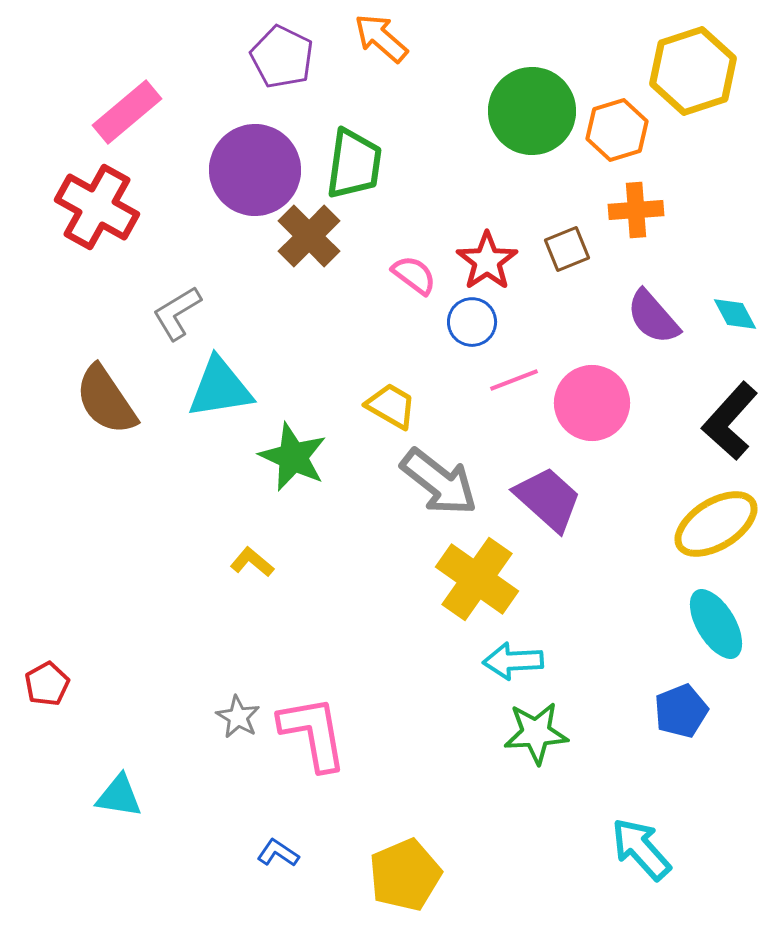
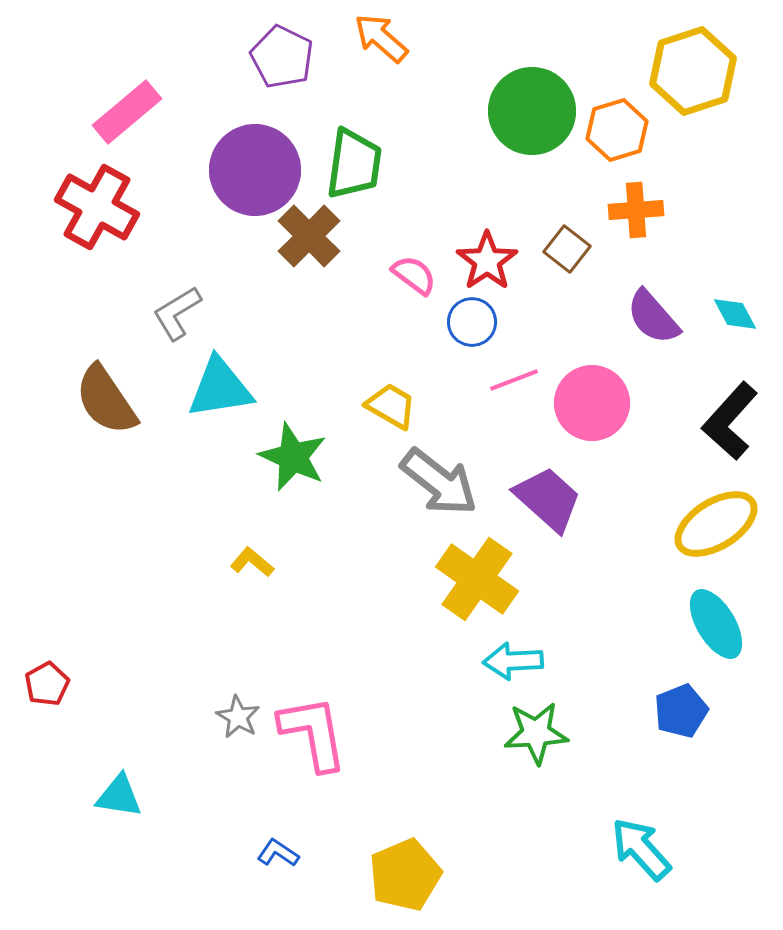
brown square at (567, 249): rotated 30 degrees counterclockwise
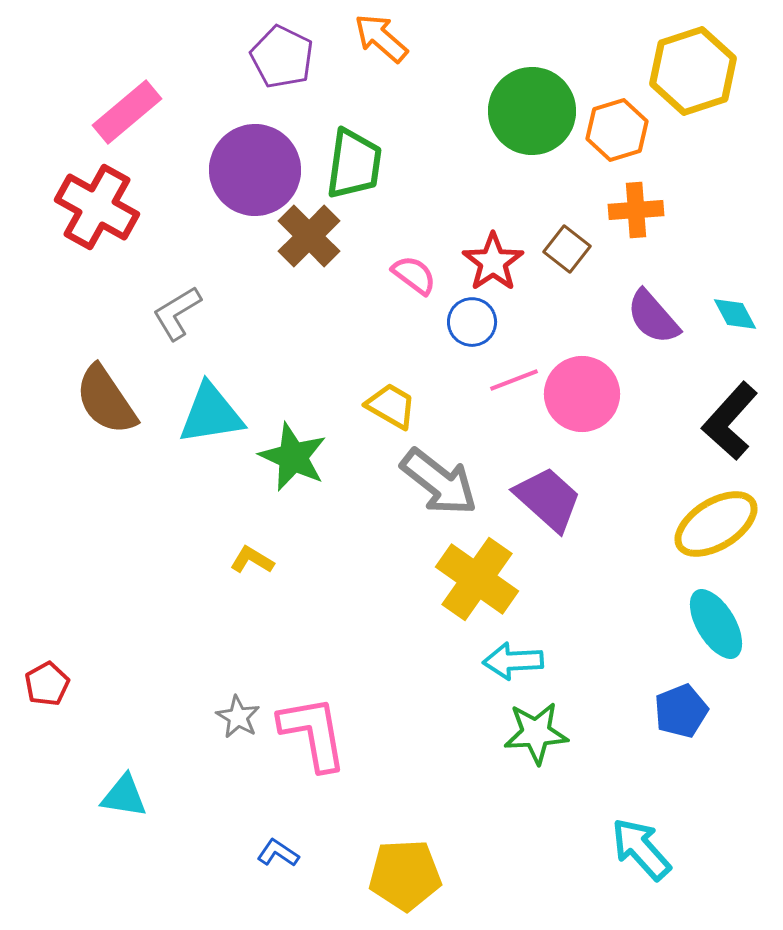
red star at (487, 261): moved 6 px right, 1 px down
cyan triangle at (220, 388): moved 9 px left, 26 px down
pink circle at (592, 403): moved 10 px left, 9 px up
yellow L-shape at (252, 562): moved 2 px up; rotated 9 degrees counterclockwise
cyan triangle at (119, 796): moved 5 px right
yellow pentagon at (405, 875): rotated 20 degrees clockwise
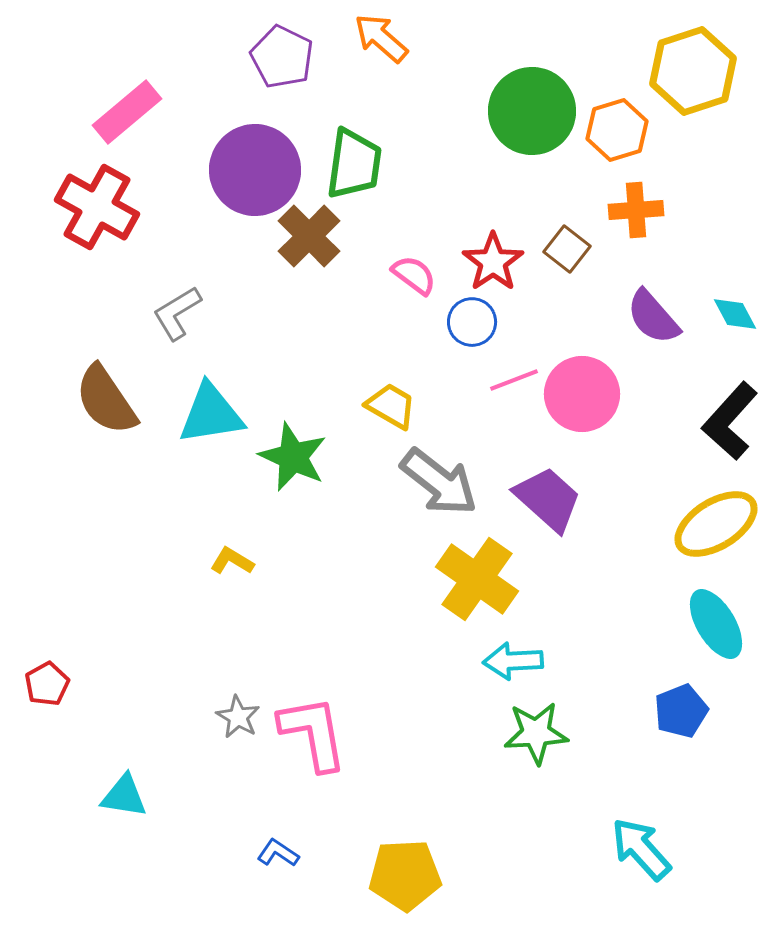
yellow L-shape at (252, 560): moved 20 px left, 1 px down
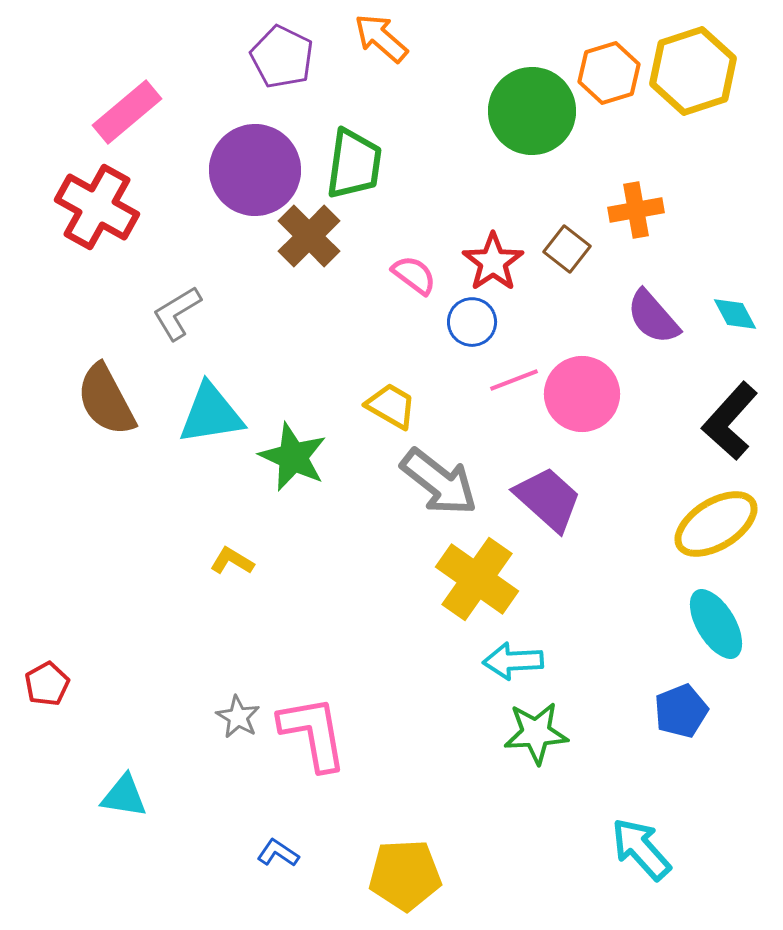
orange hexagon at (617, 130): moved 8 px left, 57 px up
orange cross at (636, 210): rotated 6 degrees counterclockwise
brown semicircle at (106, 400): rotated 6 degrees clockwise
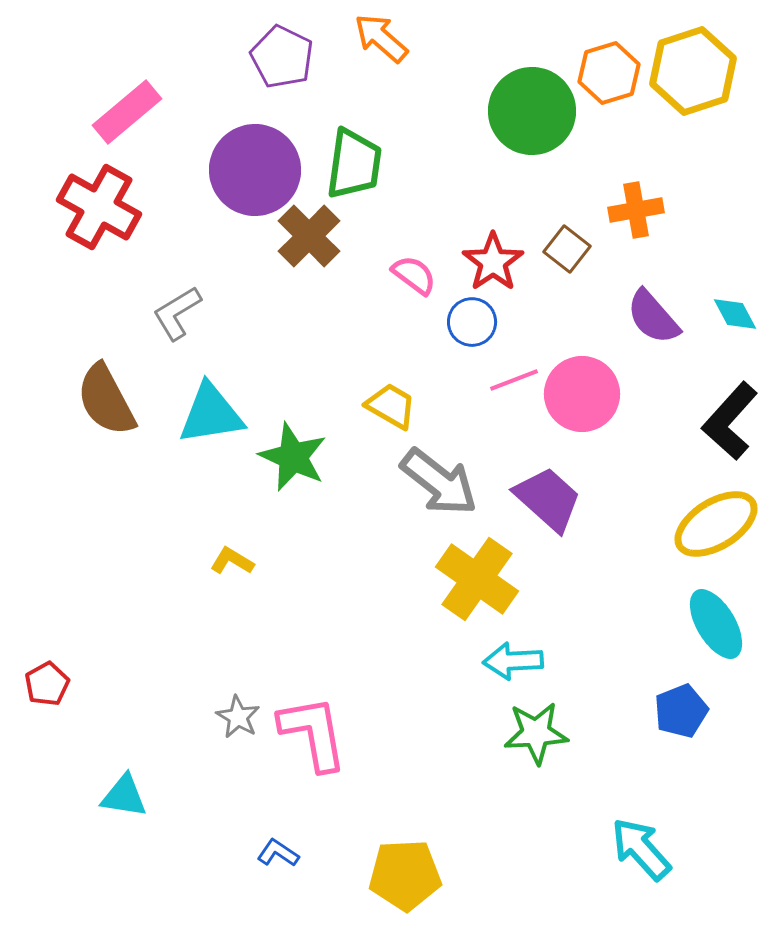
red cross at (97, 207): moved 2 px right
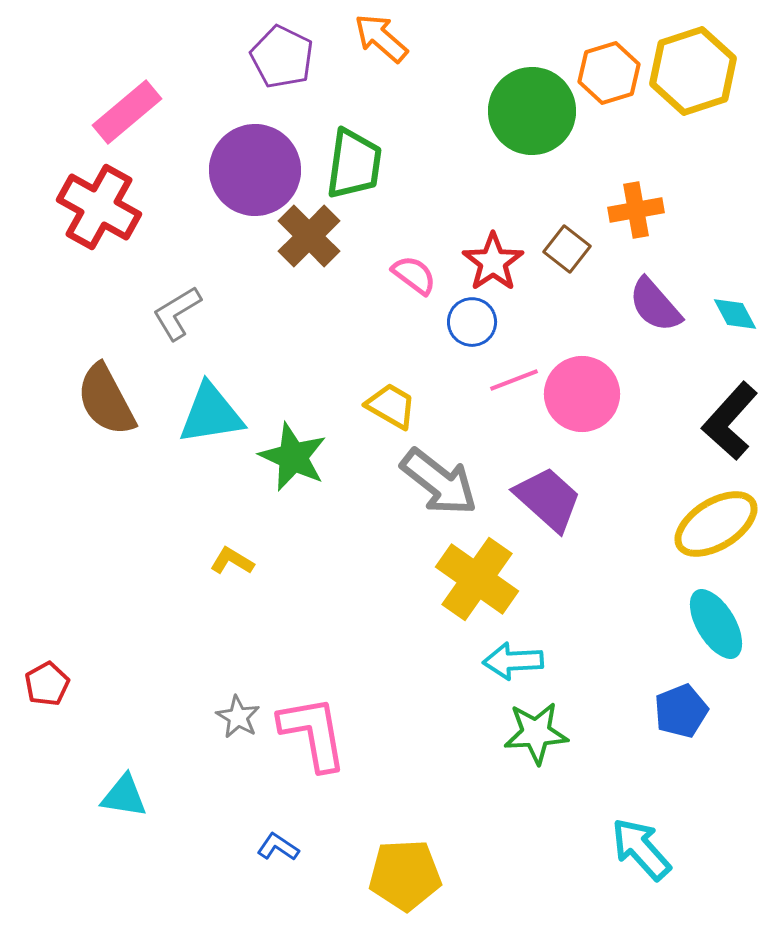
purple semicircle at (653, 317): moved 2 px right, 12 px up
blue L-shape at (278, 853): moved 6 px up
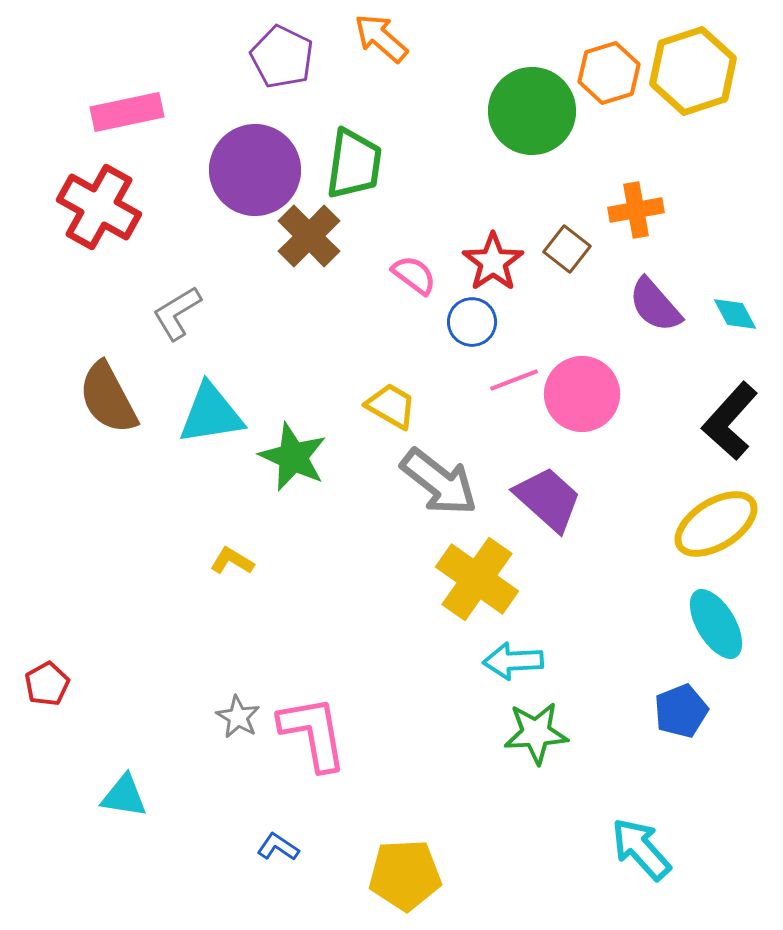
pink rectangle at (127, 112): rotated 28 degrees clockwise
brown semicircle at (106, 400): moved 2 px right, 2 px up
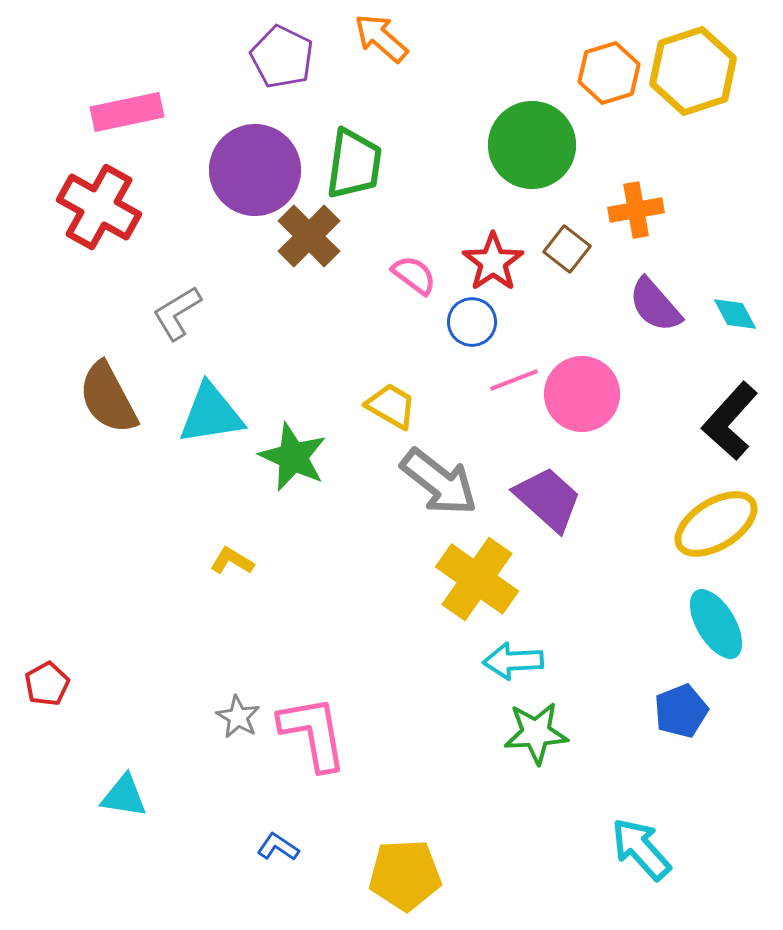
green circle at (532, 111): moved 34 px down
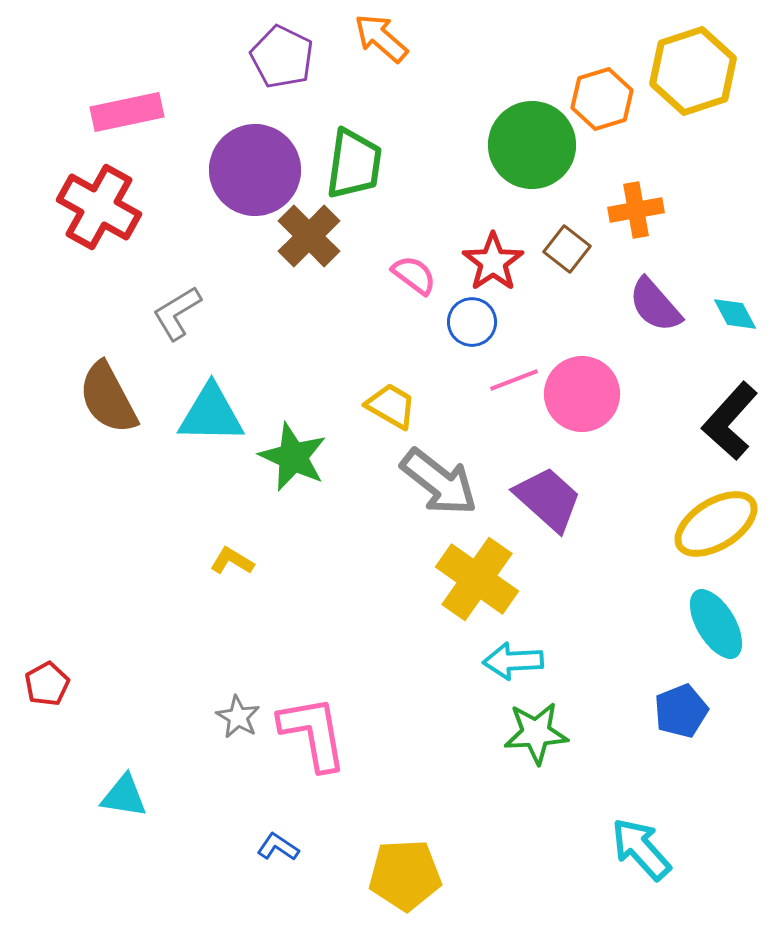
orange hexagon at (609, 73): moved 7 px left, 26 px down
cyan triangle at (211, 414): rotated 10 degrees clockwise
